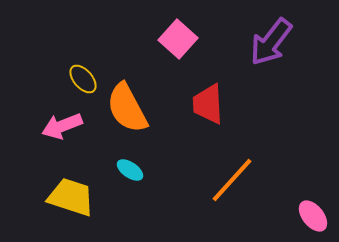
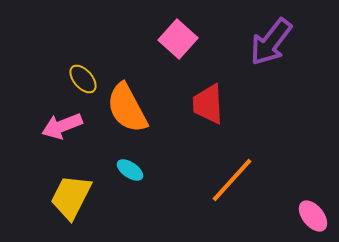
yellow trapezoid: rotated 81 degrees counterclockwise
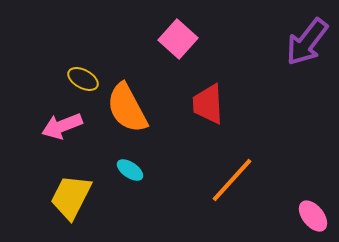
purple arrow: moved 36 px right
yellow ellipse: rotated 20 degrees counterclockwise
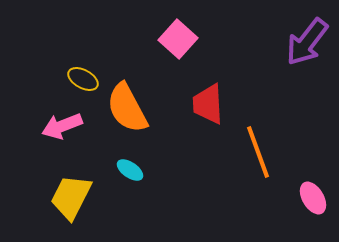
orange line: moved 26 px right, 28 px up; rotated 62 degrees counterclockwise
pink ellipse: moved 18 px up; rotated 8 degrees clockwise
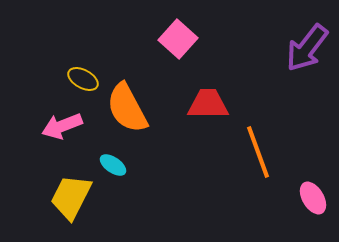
purple arrow: moved 6 px down
red trapezoid: rotated 93 degrees clockwise
cyan ellipse: moved 17 px left, 5 px up
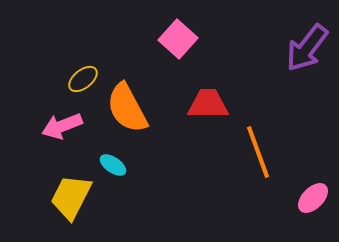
yellow ellipse: rotated 68 degrees counterclockwise
pink ellipse: rotated 76 degrees clockwise
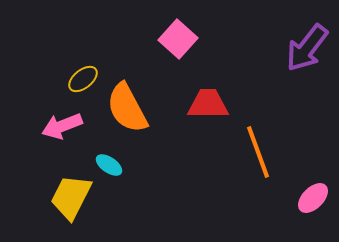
cyan ellipse: moved 4 px left
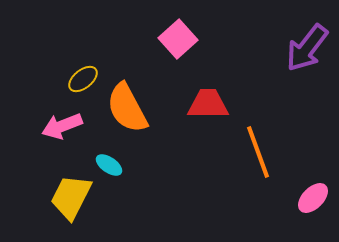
pink square: rotated 6 degrees clockwise
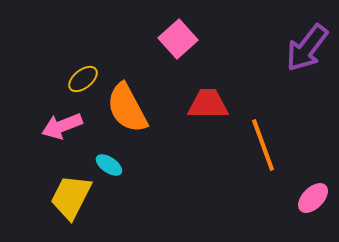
orange line: moved 5 px right, 7 px up
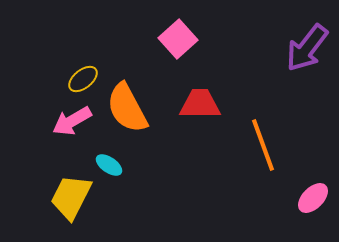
red trapezoid: moved 8 px left
pink arrow: moved 10 px right, 5 px up; rotated 9 degrees counterclockwise
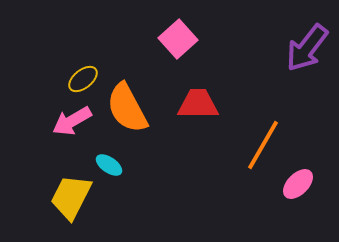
red trapezoid: moved 2 px left
orange line: rotated 50 degrees clockwise
pink ellipse: moved 15 px left, 14 px up
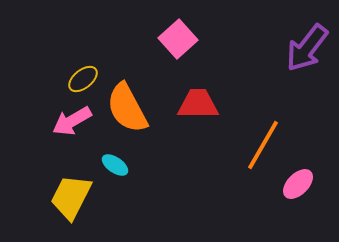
cyan ellipse: moved 6 px right
